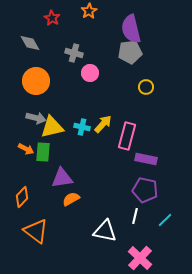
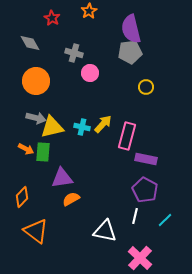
purple pentagon: rotated 15 degrees clockwise
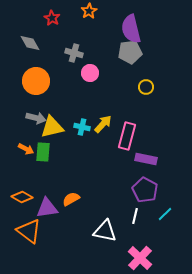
purple triangle: moved 15 px left, 30 px down
orange diamond: rotated 75 degrees clockwise
cyan line: moved 6 px up
orange triangle: moved 7 px left
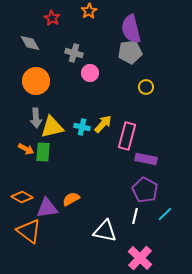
gray arrow: rotated 72 degrees clockwise
